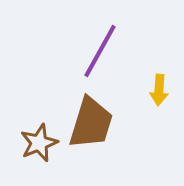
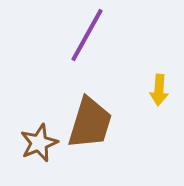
purple line: moved 13 px left, 16 px up
brown trapezoid: moved 1 px left
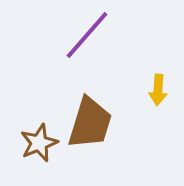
purple line: rotated 12 degrees clockwise
yellow arrow: moved 1 px left
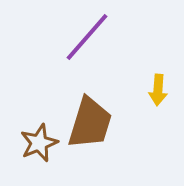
purple line: moved 2 px down
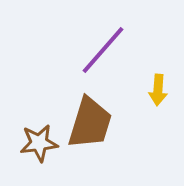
purple line: moved 16 px right, 13 px down
brown star: rotated 15 degrees clockwise
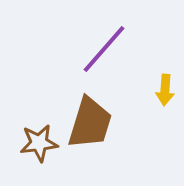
purple line: moved 1 px right, 1 px up
yellow arrow: moved 7 px right
